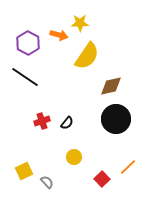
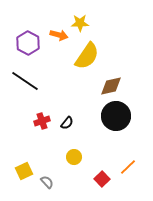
black line: moved 4 px down
black circle: moved 3 px up
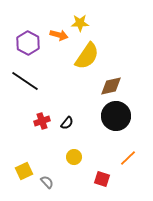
orange line: moved 9 px up
red square: rotated 28 degrees counterclockwise
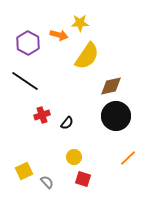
red cross: moved 6 px up
red square: moved 19 px left
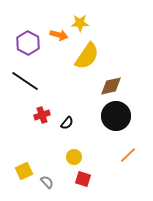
orange line: moved 3 px up
